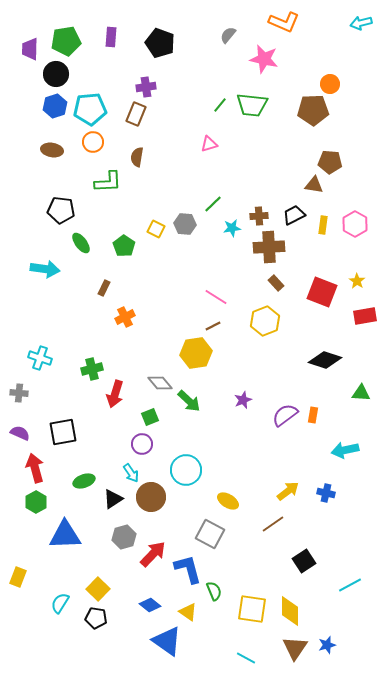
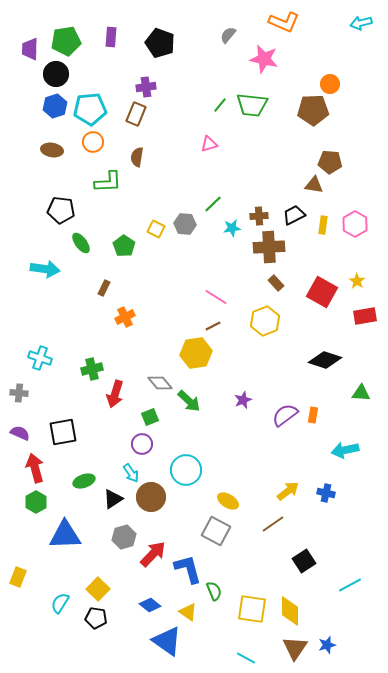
red square at (322, 292): rotated 8 degrees clockwise
gray square at (210, 534): moved 6 px right, 3 px up
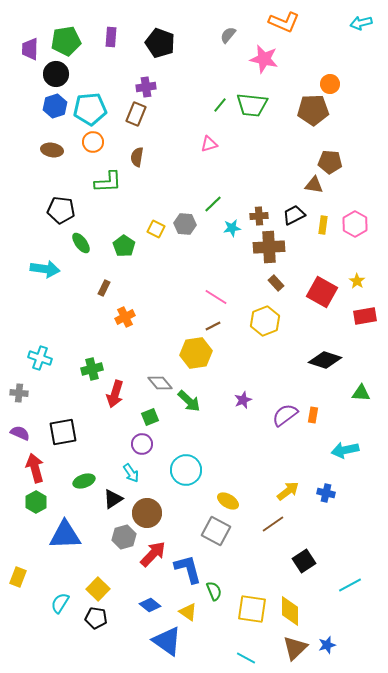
brown circle at (151, 497): moved 4 px left, 16 px down
brown triangle at (295, 648): rotated 12 degrees clockwise
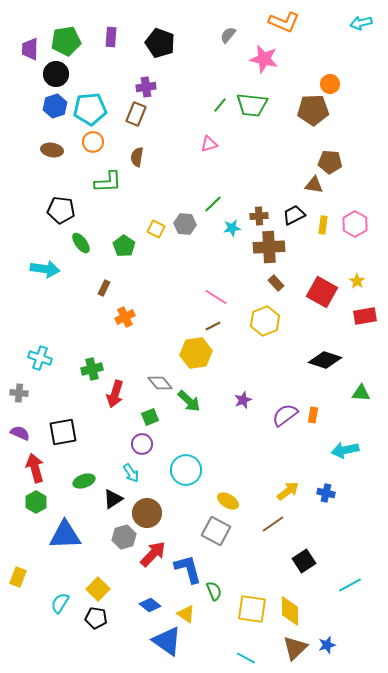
yellow triangle at (188, 612): moved 2 px left, 2 px down
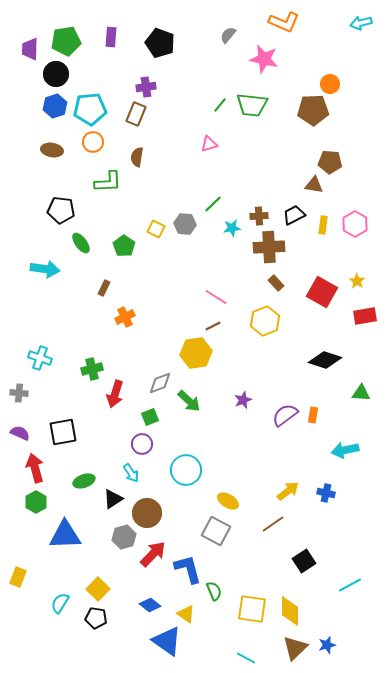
gray diamond at (160, 383): rotated 70 degrees counterclockwise
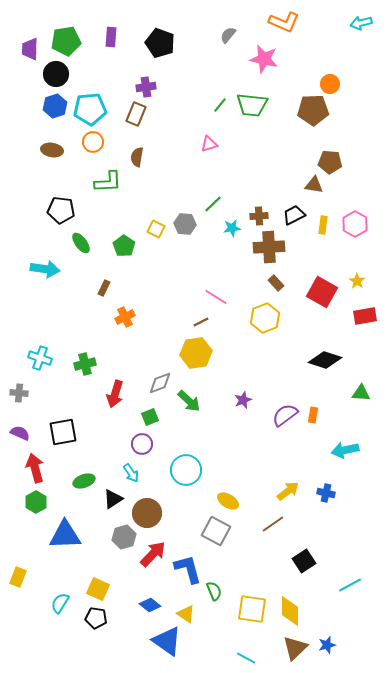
yellow hexagon at (265, 321): moved 3 px up
brown line at (213, 326): moved 12 px left, 4 px up
green cross at (92, 369): moved 7 px left, 5 px up
yellow square at (98, 589): rotated 20 degrees counterclockwise
